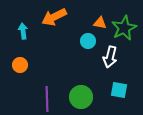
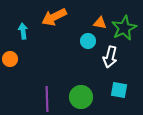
orange circle: moved 10 px left, 6 px up
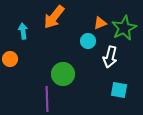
orange arrow: rotated 25 degrees counterclockwise
orange triangle: rotated 32 degrees counterclockwise
green circle: moved 18 px left, 23 px up
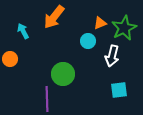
cyan arrow: rotated 21 degrees counterclockwise
white arrow: moved 2 px right, 1 px up
cyan square: rotated 18 degrees counterclockwise
